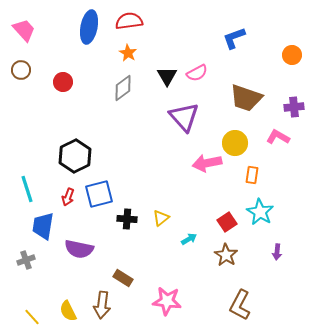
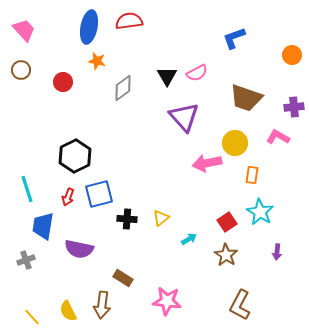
orange star: moved 31 px left, 8 px down; rotated 18 degrees counterclockwise
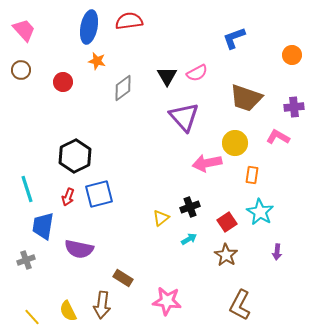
black cross: moved 63 px right, 12 px up; rotated 24 degrees counterclockwise
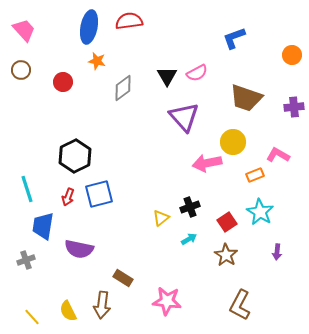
pink L-shape: moved 18 px down
yellow circle: moved 2 px left, 1 px up
orange rectangle: moved 3 px right; rotated 60 degrees clockwise
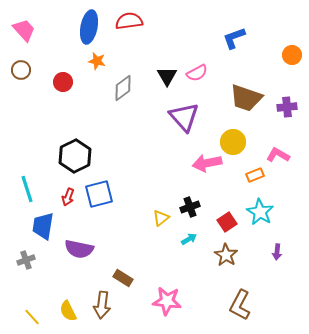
purple cross: moved 7 px left
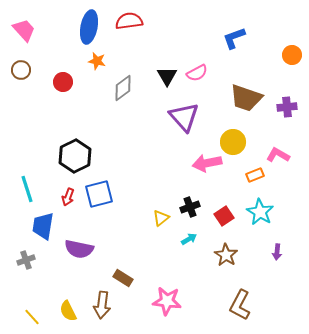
red square: moved 3 px left, 6 px up
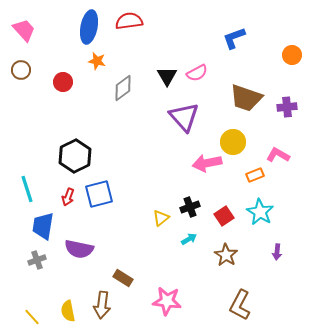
gray cross: moved 11 px right
yellow semicircle: rotated 15 degrees clockwise
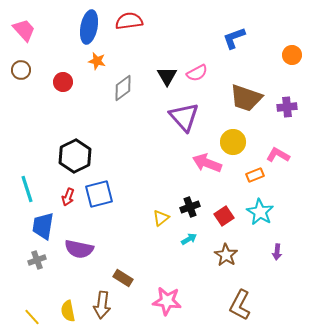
pink arrow: rotated 32 degrees clockwise
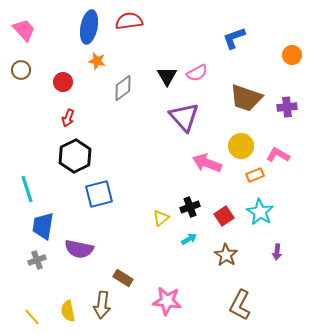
yellow circle: moved 8 px right, 4 px down
red arrow: moved 79 px up
